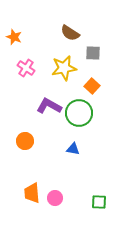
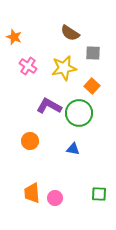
pink cross: moved 2 px right, 2 px up
orange circle: moved 5 px right
green square: moved 8 px up
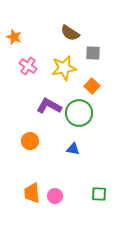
pink circle: moved 2 px up
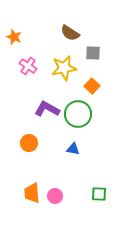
purple L-shape: moved 2 px left, 3 px down
green circle: moved 1 px left, 1 px down
orange circle: moved 1 px left, 2 px down
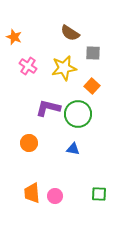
purple L-shape: moved 1 px right, 1 px up; rotated 15 degrees counterclockwise
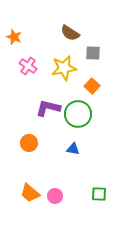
orange trapezoid: moved 2 px left; rotated 45 degrees counterclockwise
